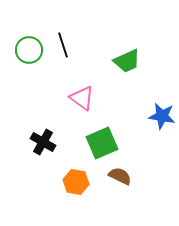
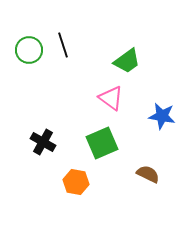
green trapezoid: rotated 12 degrees counterclockwise
pink triangle: moved 29 px right
brown semicircle: moved 28 px right, 2 px up
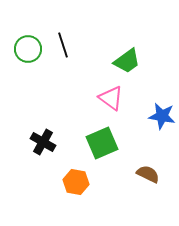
green circle: moved 1 px left, 1 px up
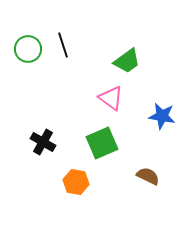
brown semicircle: moved 2 px down
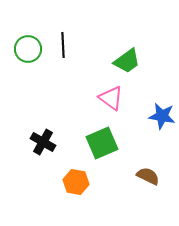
black line: rotated 15 degrees clockwise
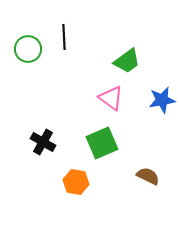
black line: moved 1 px right, 8 px up
blue star: moved 16 px up; rotated 20 degrees counterclockwise
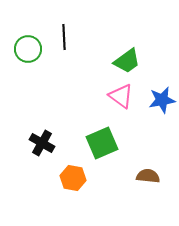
pink triangle: moved 10 px right, 2 px up
black cross: moved 1 px left, 1 px down
brown semicircle: rotated 20 degrees counterclockwise
orange hexagon: moved 3 px left, 4 px up
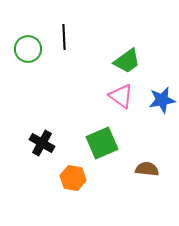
brown semicircle: moved 1 px left, 7 px up
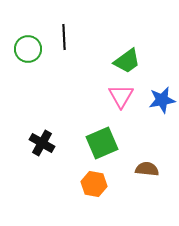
pink triangle: rotated 24 degrees clockwise
orange hexagon: moved 21 px right, 6 px down
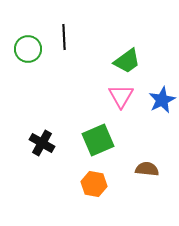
blue star: rotated 16 degrees counterclockwise
green square: moved 4 px left, 3 px up
